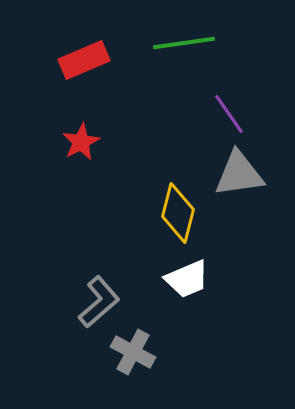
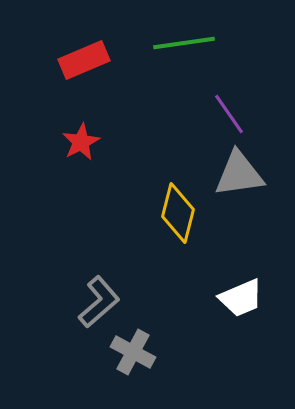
white trapezoid: moved 54 px right, 19 px down
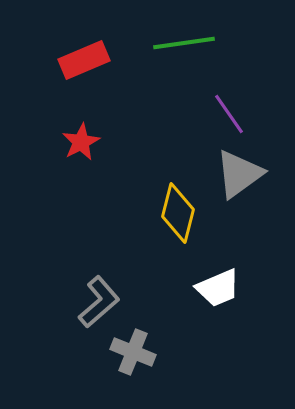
gray triangle: rotated 28 degrees counterclockwise
white trapezoid: moved 23 px left, 10 px up
gray cross: rotated 6 degrees counterclockwise
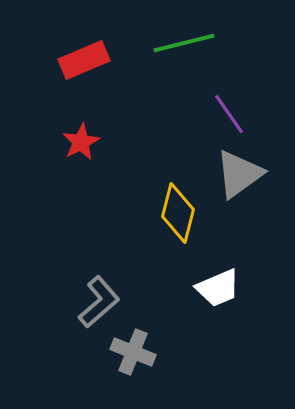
green line: rotated 6 degrees counterclockwise
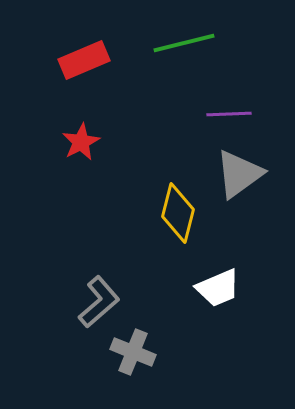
purple line: rotated 57 degrees counterclockwise
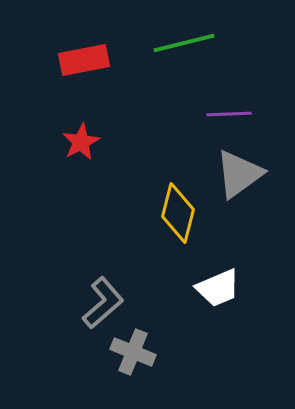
red rectangle: rotated 12 degrees clockwise
gray L-shape: moved 4 px right, 1 px down
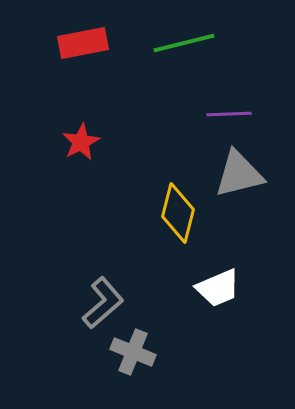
red rectangle: moved 1 px left, 17 px up
gray triangle: rotated 22 degrees clockwise
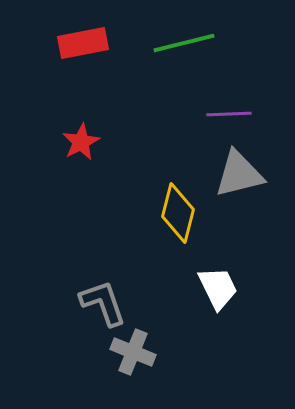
white trapezoid: rotated 93 degrees counterclockwise
gray L-shape: rotated 68 degrees counterclockwise
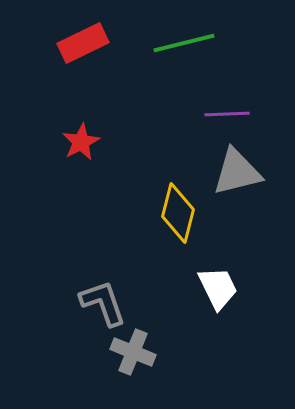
red rectangle: rotated 15 degrees counterclockwise
purple line: moved 2 px left
gray triangle: moved 2 px left, 2 px up
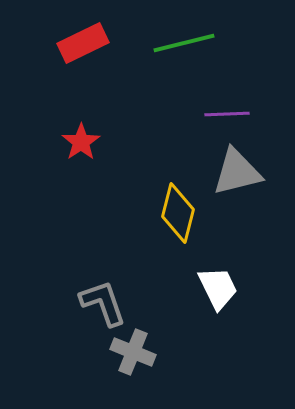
red star: rotated 6 degrees counterclockwise
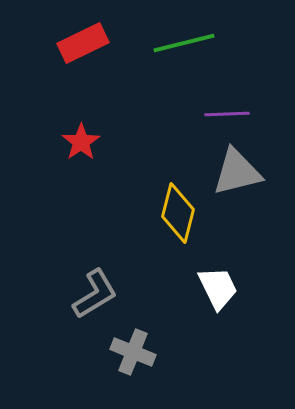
gray L-shape: moved 8 px left, 9 px up; rotated 78 degrees clockwise
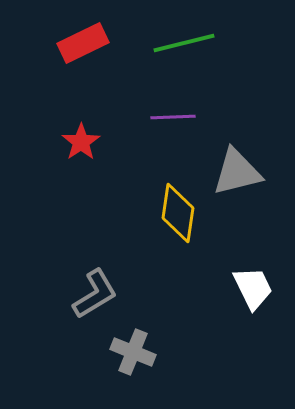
purple line: moved 54 px left, 3 px down
yellow diamond: rotated 6 degrees counterclockwise
white trapezoid: moved 35 px right
